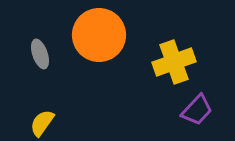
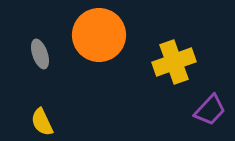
purple trapezoid: moved 13 px right
yellow semicircle: moved 1 px up; rotated 60 degrees counterclockwise
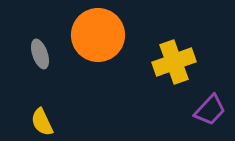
orange circle: moved 1 px left
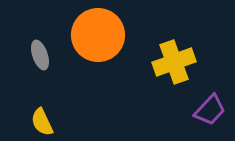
gray ellipse: moved 1 px down
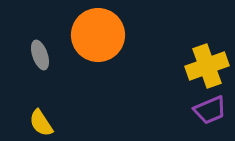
yellow cross: moved 33 px right, 4 px down
purple trapezoid: rotated 24 degrees clockwise
yellow semicircle: moved 1 px left, 1 px down; rotated 8 degrees counterclockwise
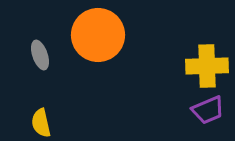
yellow cross: rotated 18 degrees clockwise
purple trapezoid: moved 2 px left
yellow semicircle: rotated 20 degrees clockwise
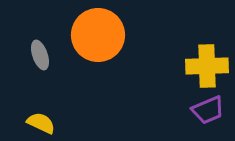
yellow semicircle: rotated 128 degrees clockwise
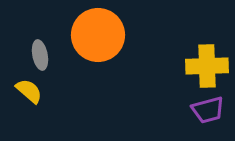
gray ellipse: rotated 8 degrees clockwise
purple trapezoid: rotated 8 degrees clockwise
yellow semicircle: moved 12 px left, 32 px up; rotated 16 degrees clockwise
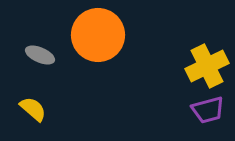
gray ellipse: rotated 56 degrees counterclockwise
yellow cross: rotated 24 degrees counterclockwise
yellow semicircle: moved 4 px right, 18 px down
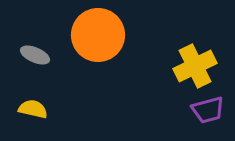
gray ellipse: moved 5 px left
yellow cross: moved 12 px left
yellow semicircle: rotated 28 degrees counterclockwise
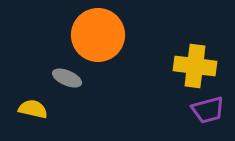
gray ellipse: moved 32 px right, 23 px down
yellow cross: rotated 33 degrees clockwise
